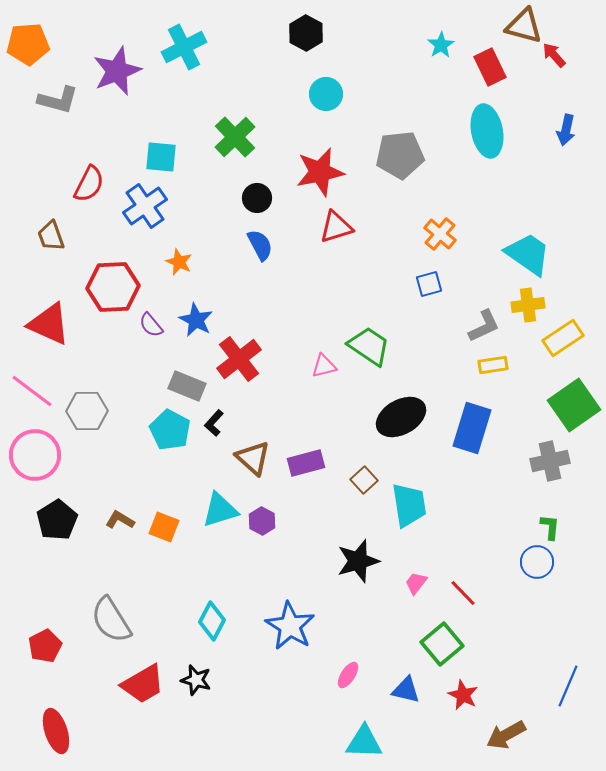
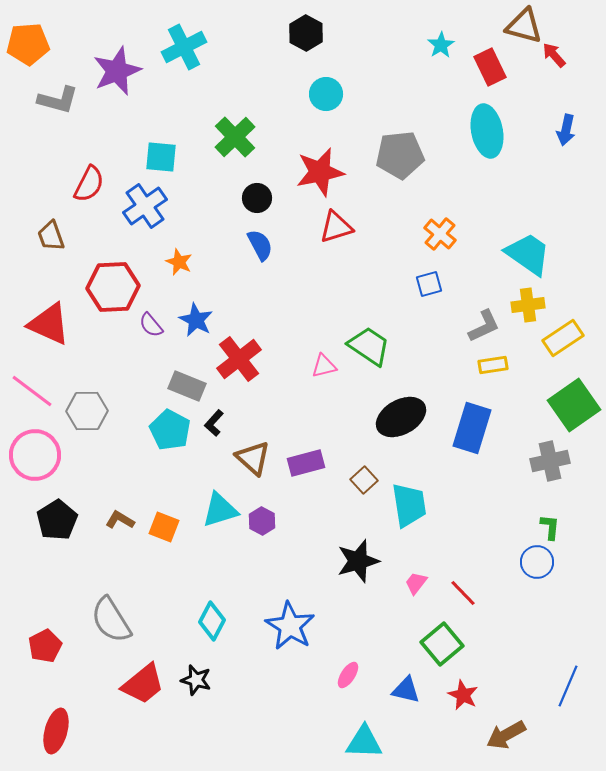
red trapezoid at (143, 684): rotated 9 degrees counterclockwise
red ellipse at (56, 731): rotated 33 degrees clockwise
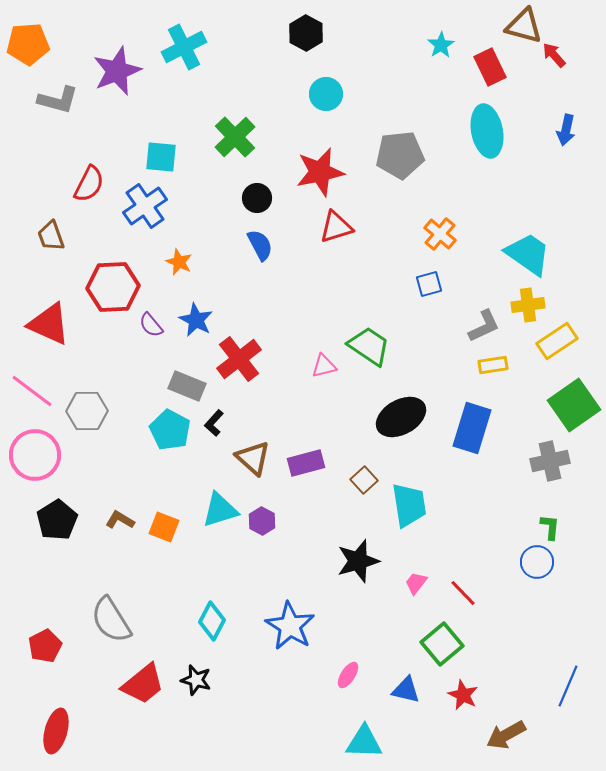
yellow rectangle at (563, 338): moved 6 px left, 3 px down
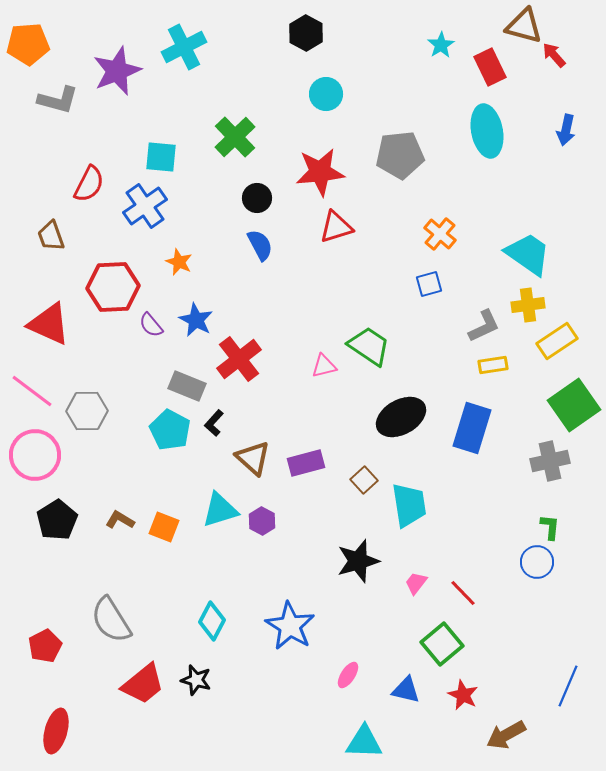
red star at (320, 172): rotated 6 degrees clockwise
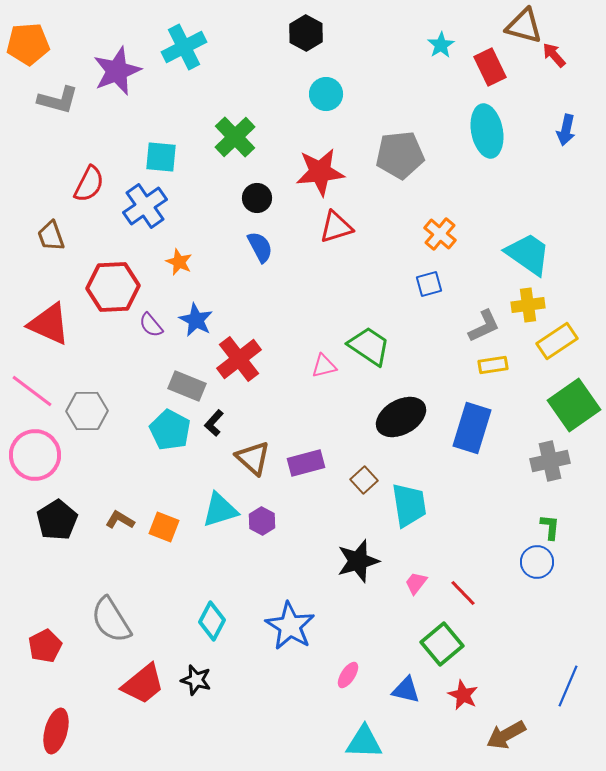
blue semicircle at (260, 245): moved 2 px down
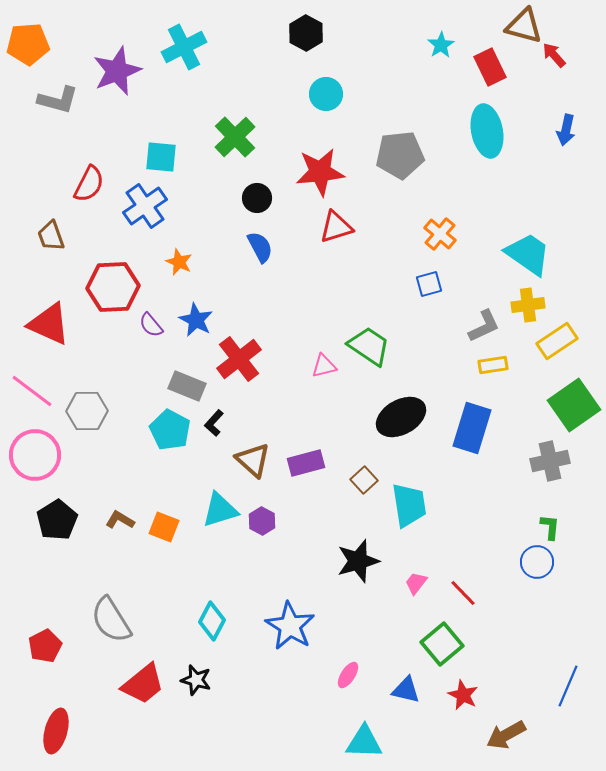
brown triangle at (253, 458): moved 2 px down
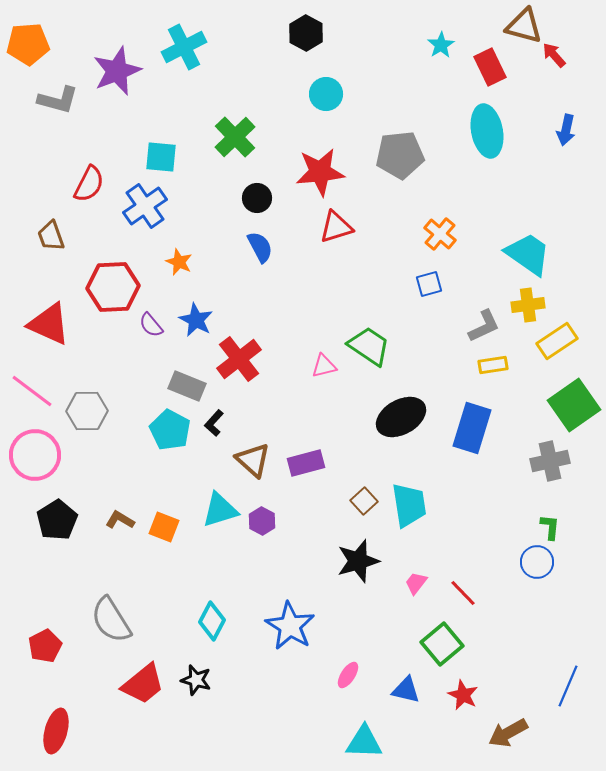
brown square at (364, 480): moved 21 px down
brown arrow at (506, 735): moved 2 px right, 2 px up
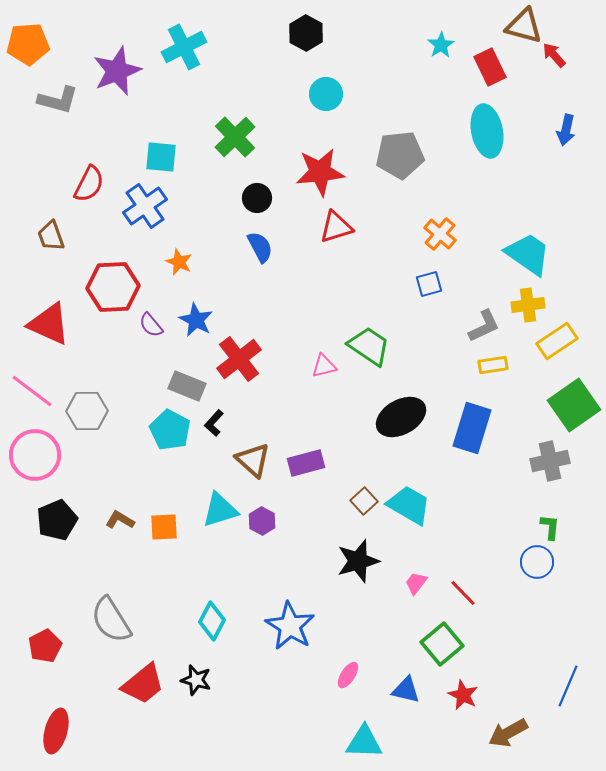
cyan trapezoid at (409, 505): rotated 51 degrees counterclockwise
black pentagon at (57, 520): rotated 9 degrees clockwise
orange square at (164, 527): rotated 24 degrees counterclockwise
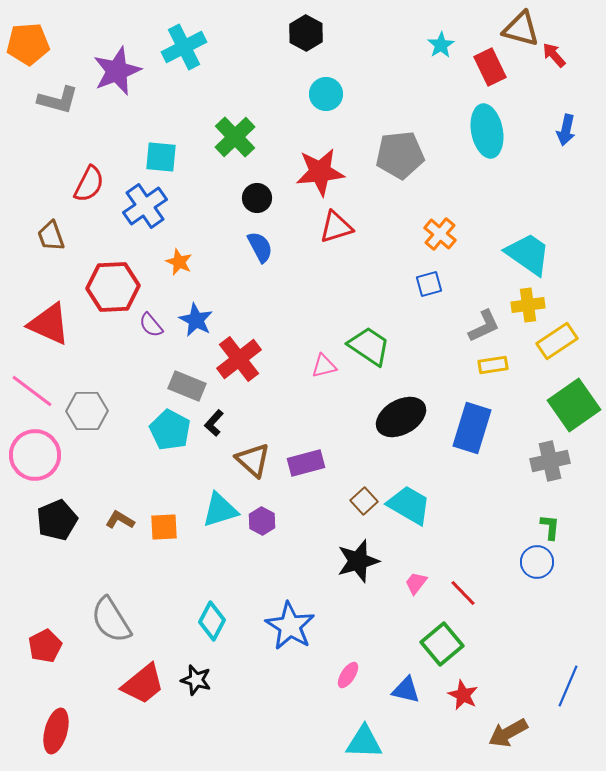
brown triangle at (524, 26): moved 3 px left, 3 px down
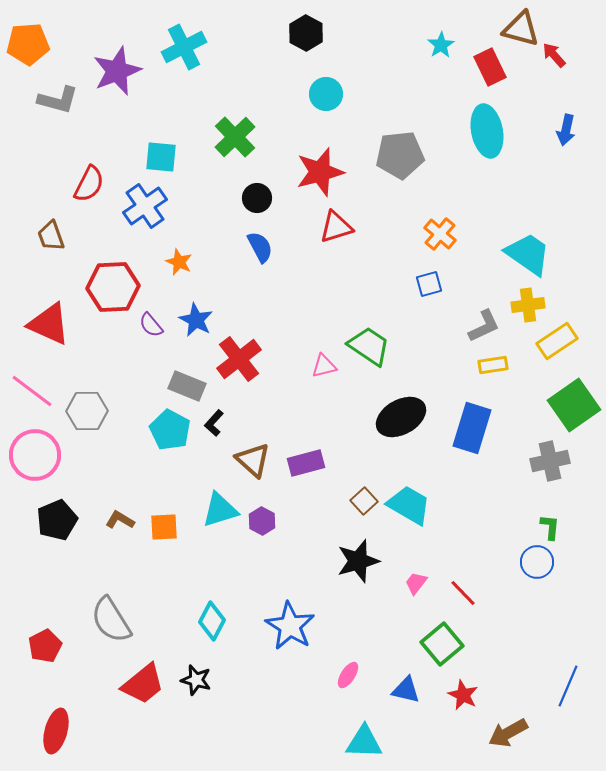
red star at (320, 172): rotated 9 degrees counterclockwise
